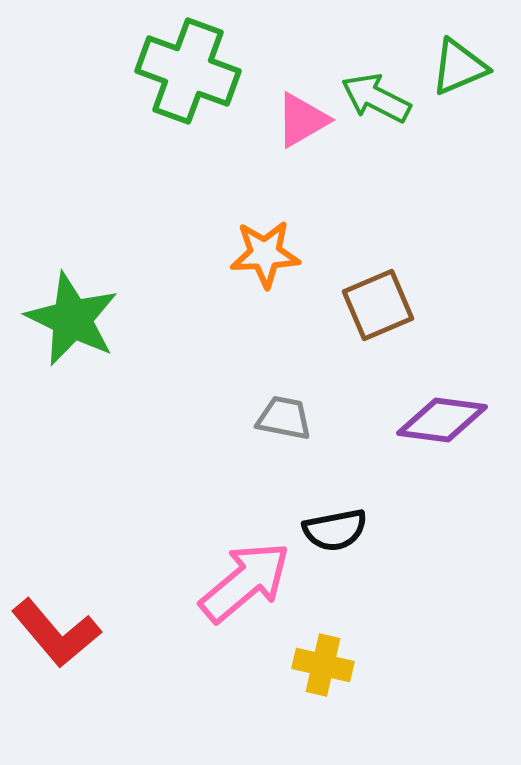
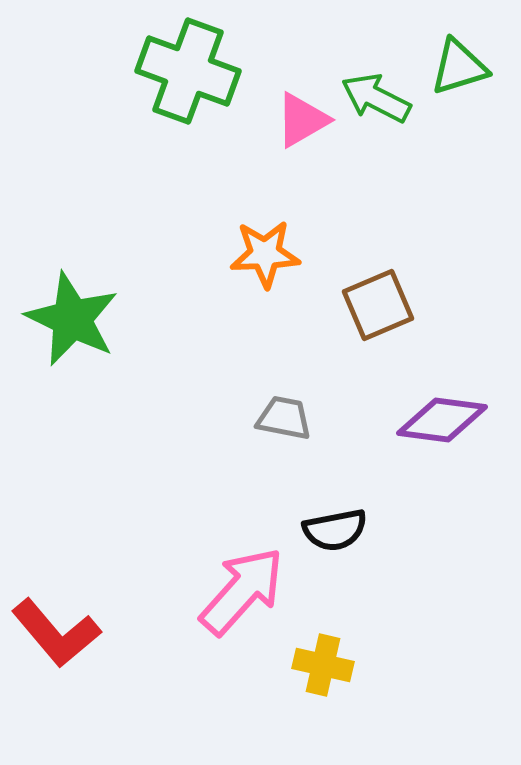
green triangle: rotated 6 degrees clockwise
pink arrow: moved 3 px left, 9 px down; rotated 8 degrees counterclockwise
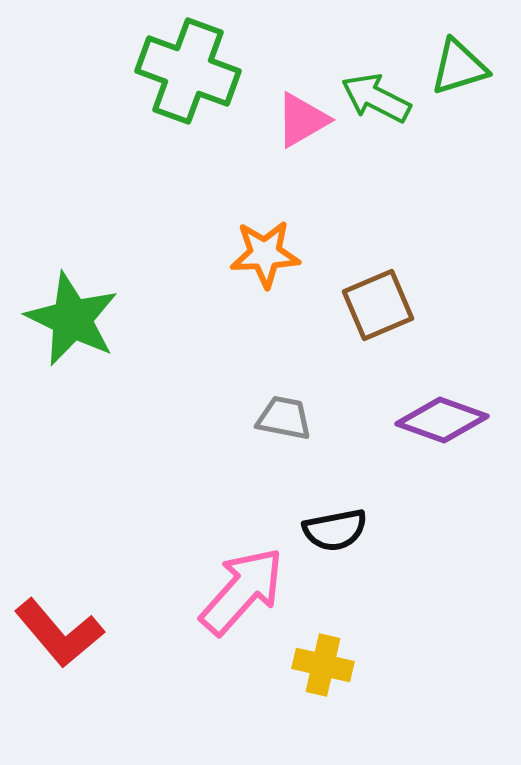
purple diamond: rotated 12 degrees clockwise
red L-shape: moved 3 px right
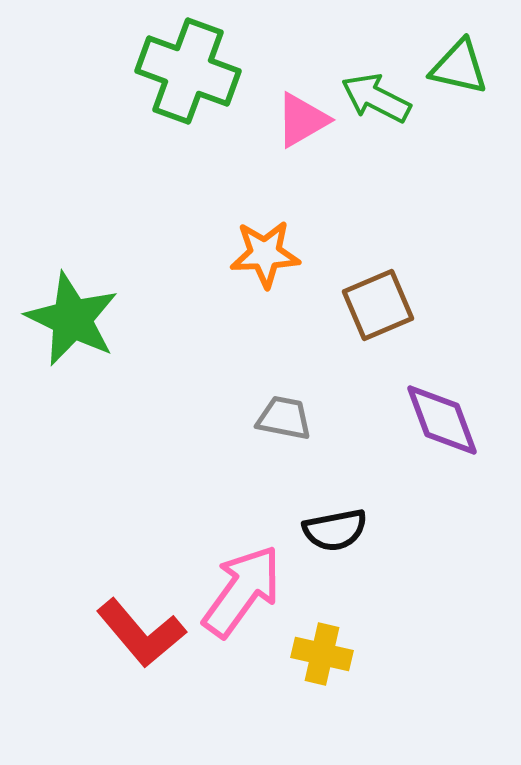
green triangle: rotated 30 degrees clockwise
purple diamond: rotated 50 degrees clockwise
pink arrow: rotated 6 degrees counterclockwise
red L-shape: moved 82 px right
yellow cross: moved 1 px left, 11 px up
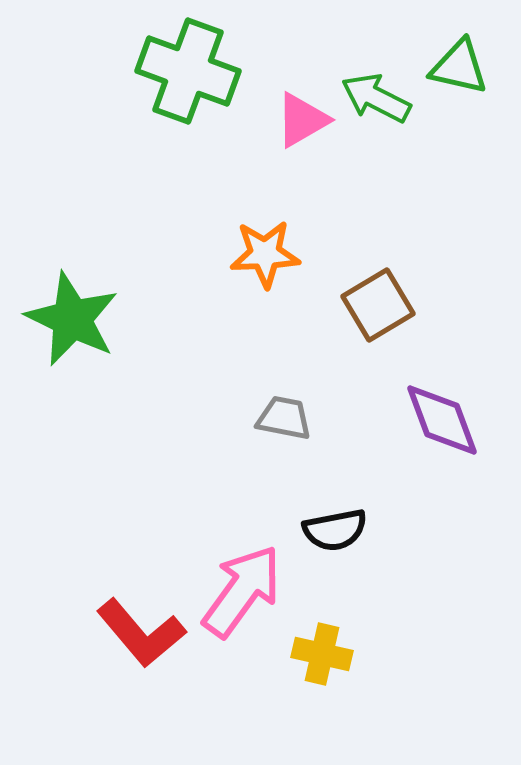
brown square: rotated 8 degrees counterclockwise
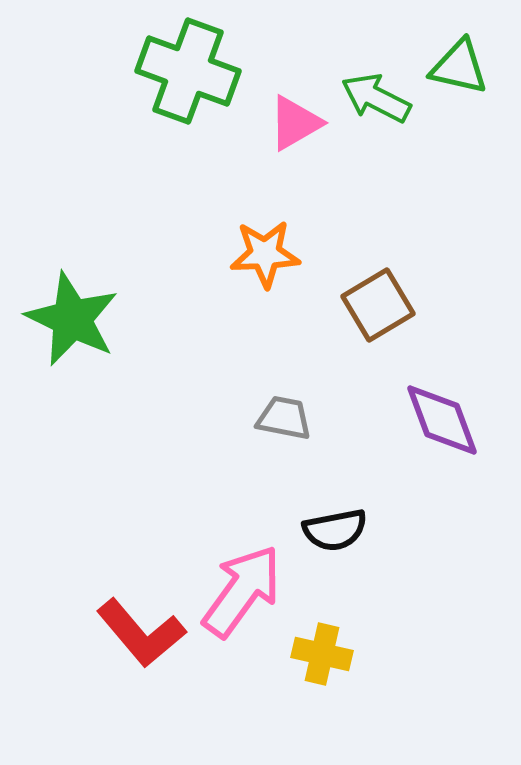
pink triangle: moved 7 px left, 3 px down
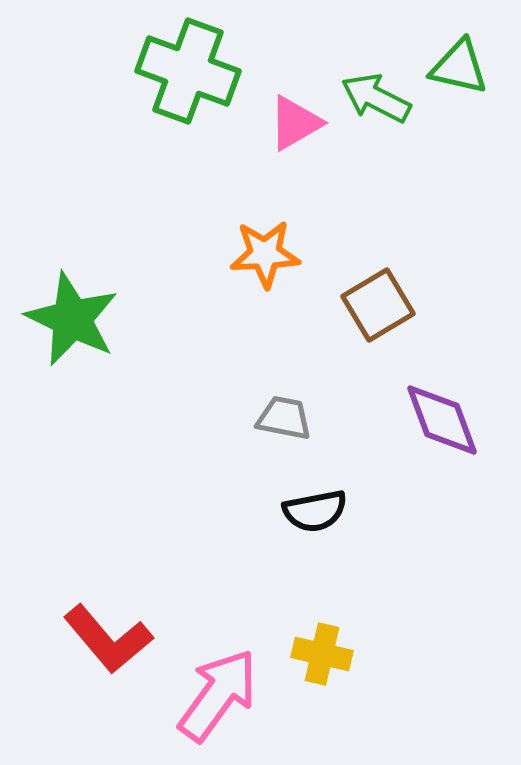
black semicircle: moved 20 px left, 19 px up
pink arrow: moved 24 px left, 104 px down
red L-shape: moved 33 px left, 6 px down
